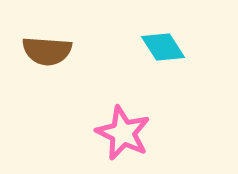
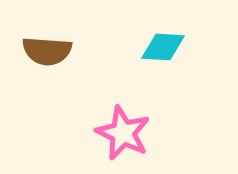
cyan diamond: rotated 54 degrees counterclockwise
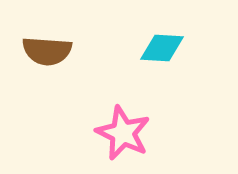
cyan diamond: moved 1 px left, 1 px down
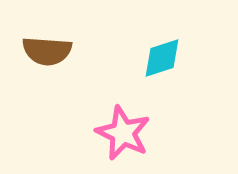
cyan diamond: moved 10 px down; rotated 21 degrees counterclockwise
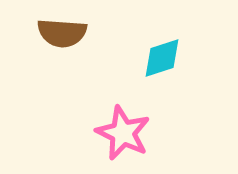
brown semicircle: moved 15 px right, 18 px up
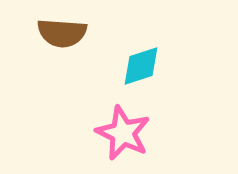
cyan diamond: moved 21 px left, 8 px down
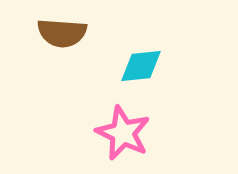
cyan diamond: rotated 12 degrees clockwise
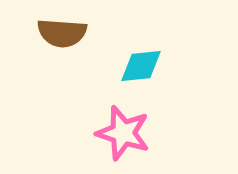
pink star: rotated 8 degrees counterclockwise
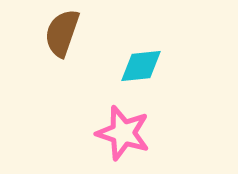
brown semicircle: rotated 105 degrees clockwise
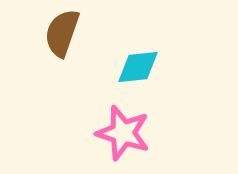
cyan diamond: moved 3 px left, 1 px down
